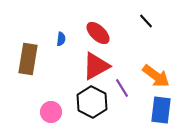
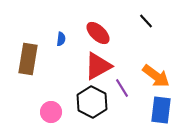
red triangle: moved 2 px right
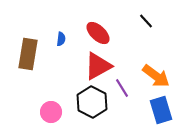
brown rectangle: moved 5 px up
blue rectangle: rotated 24 degrees counterclockwise
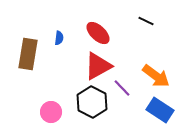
black line: rotated 21 degrees counterclockwise
blue semicircle: moved 2 px left, 1 px up
purple line: rotated 12 degrees counterclockwise
blue rectangle: moved 1 px left; rotated 40 degrees counterclockwise
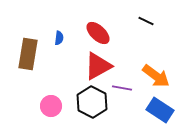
purple line: rotated 36 degrees counterclockwise
pink circle: moved 6 px up
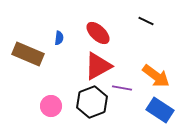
brown rectangle: rotated 76 degrees counterclockwise
black hexagon: rotated 12 degrees clockwise
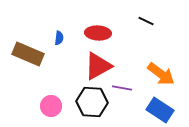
red ellipse: rotated 40 degrees counterclockwise
orange arrow: moved 5 px right, 2 px up
black hexagon: rotated 24 degrees clockwise
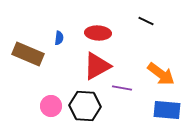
red triangle: moved 1 px left
black hexagon: moved 7 px left, 4 px down
blue rectangle: moved 7 px right; rotated 28 degrees counterclockwise
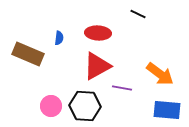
black line: moved 8 px left, 7 px up
orange arrow: moved 1 px left
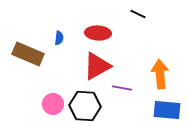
orange arrow: rotated 132 degrees counterclockwise
pink circle: moved 2 px right, 2 px up
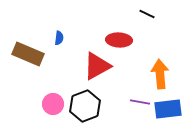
black line: moved 9 px right
red ellipse: moved 21 px right, 7 px down
purple line: moved 18 px right, 14 px down
black hexagon: rotated 24 degrees counterclockwise
blue rectangle: moved 1 px right, 1 px up; rotated 12 degrees counterclockwise
